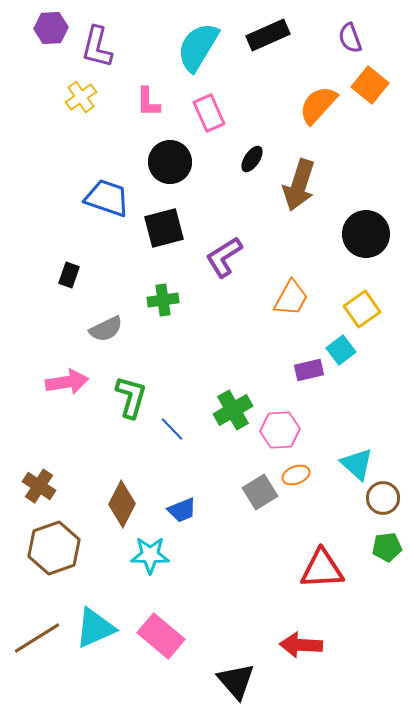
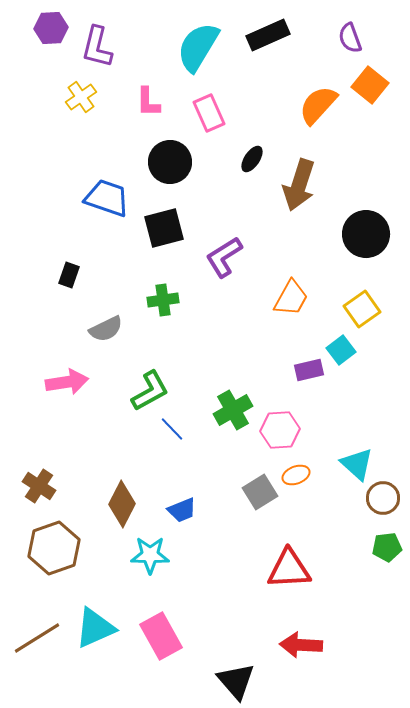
green L-shape at (131, 397): moved 19 px right, 6 px up; rotated 45 degrees clockwise
red triangle at (322, 569): moved 33 px left
pink rectangle at (161, 636): rotated 21 degrees clockwise
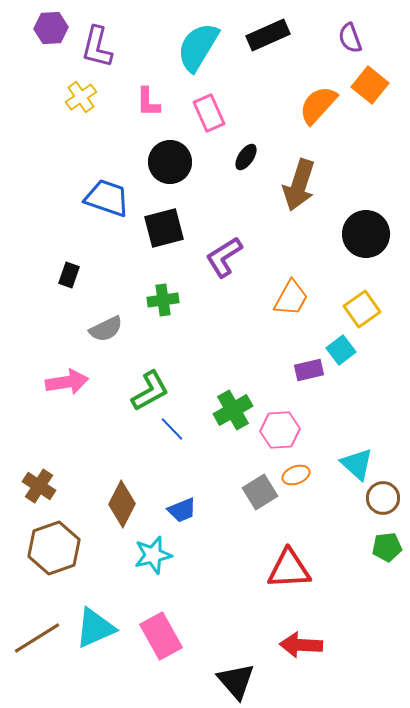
black ellipse at (252, 159): moved 6 px left, 2 px up
cyan star at (150, 555): moved 3 px right; rotated 15 degrees counterclockwise
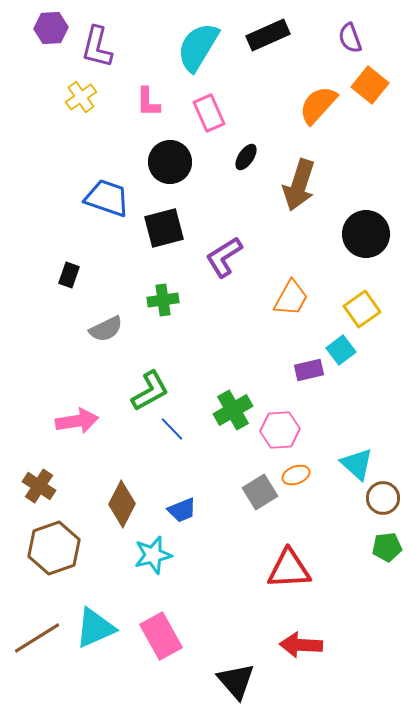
pink arrow at (67, 382): moved 10 px right, 39 px down
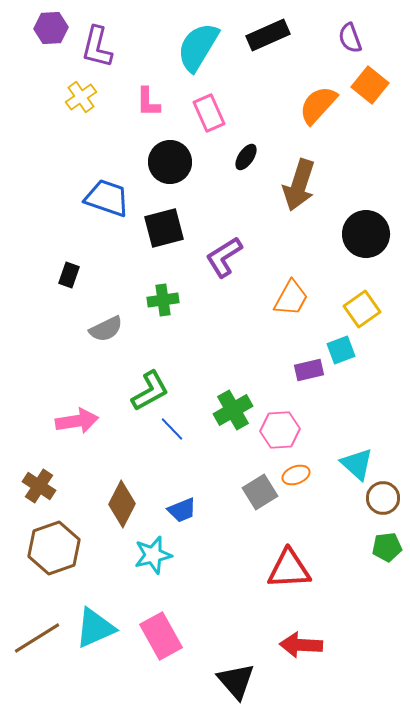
cyan square at (341, 350): rotated 16 degrees clockwise
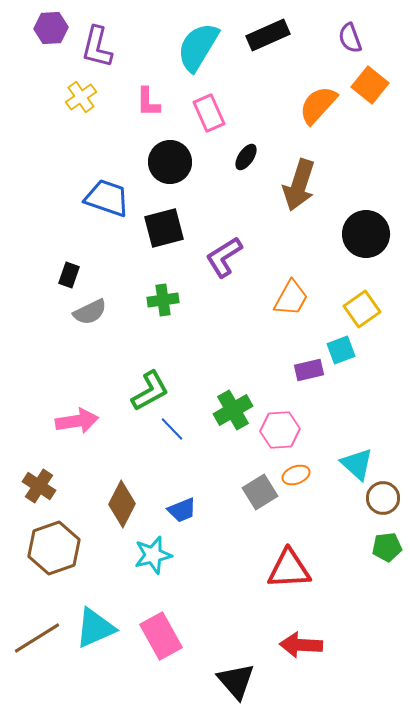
gray semicircle at (106, 329): moved 16 px left, 17 px up
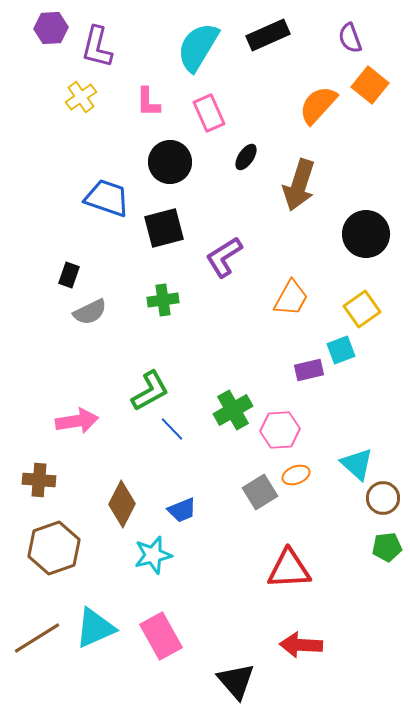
brown cross at (39, 486): moved 6 px up; rotated 28 degrees counterclockwise
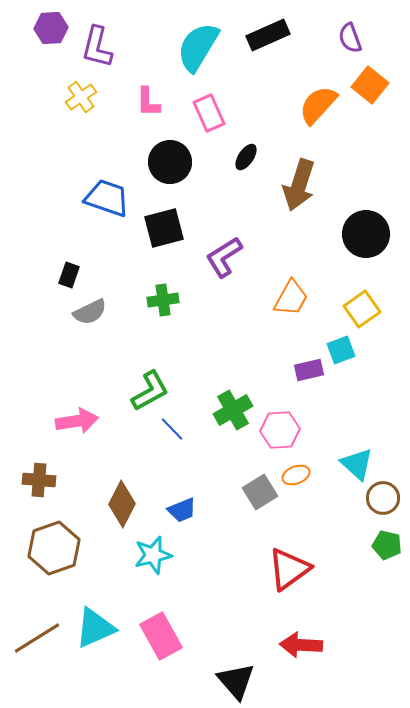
green pentagon at (387, 547): moved 2 px up; rotated 20 degrees clockwise
red triangle at (289, 569): rotated 33 degrees counterclockwise
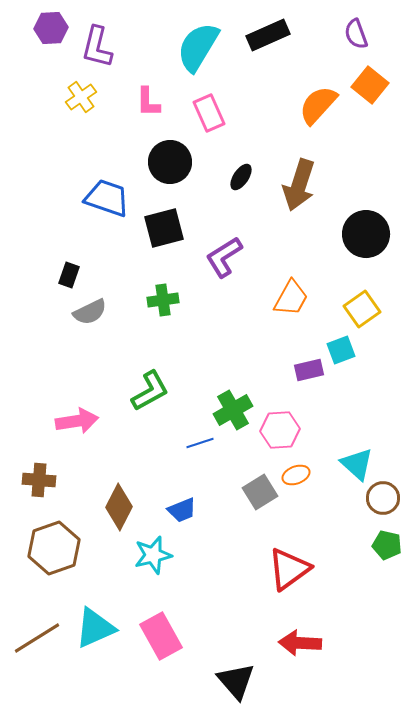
purple semicircle at (350, 38): moved 6 px right, 4 px up
black ellipse at (246, 157): moved 5 px left, 20 px down
blue line at (172, 429): moved 28 px right, 14 px down; rotated 64 degrees counterclockwise
brown diamond at (122, 504): moved 3 px left, 3 px down
red arrow at (301, 645): moved 1 px left, 2 px up
